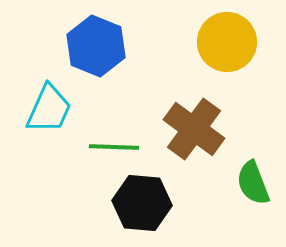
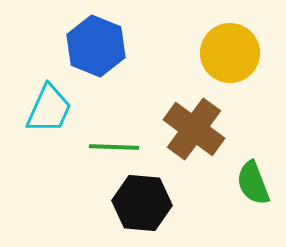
yellow circle: moved 3 px right, 11 px down
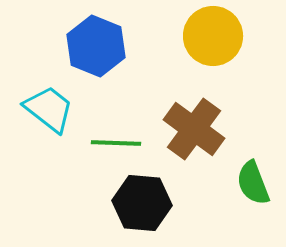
yellow circle: moved 17 px left, 17 px up
cyan trapezoid: rotated 76 degrees counterclockwise
green line: moved 2 px right, 4 px up
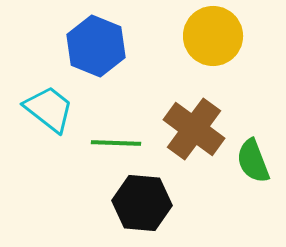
green semicircle: moved 22 px up
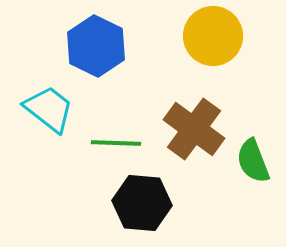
blue hexagon: rotated 4 degrees clockwise
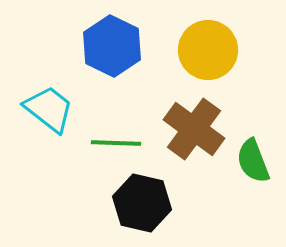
yellow circle: moved 5 px left, 14 px down
blue hexagon: moved 16 px right
black hexagon: rotated 8 degrees clockwise
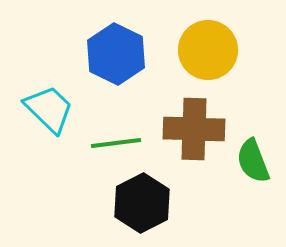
blue hexagon: moved 4 px right, 8 px down
cyan trapezoid: rotated 6 degrees clockwise
brown cross: rotated 34 degrees counterclockwise
green line: rotated 9 degrees counterclockwise
black hexagon: rotated 20 degrees clockwise
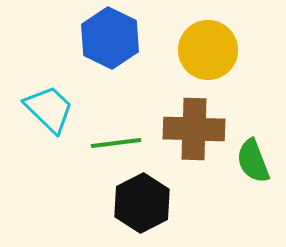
blue hexagon: moved 6 px left, 16 px up
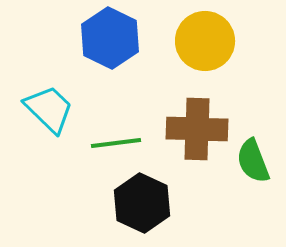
yellow circle: moved 3 px left, 9 px up
brown cross: moved 3 px right
black hexagon: rotated 8 degrees counterclockwise
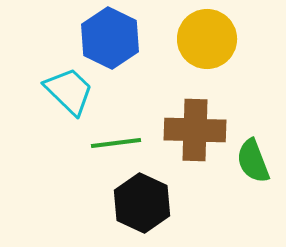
yellow circle: moved 2 px right, 2 px up
cyan trapezoid: moved 20 px right, 18 px up
brown cross: moved 2 px left, 1 px down
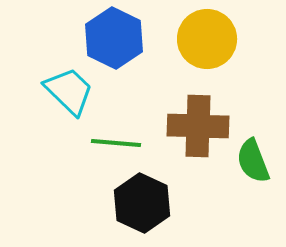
blue hexagon: moved 4 px right
brown cross: moved 3 px right, 4 px up
green line: rotated 12 degrees clockwise
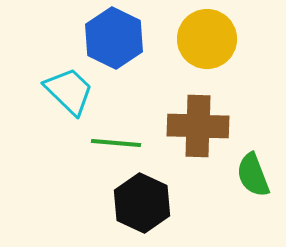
green semicircle: moved 14 px down
